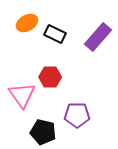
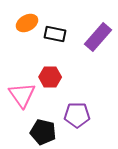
black rectangle: rotated 15 degrees counterclockwise
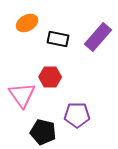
black rectangle: moved 3 px right, 5 px down
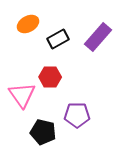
orange ellipse: moved 1 px right, 1 px down
black rectangle: rotated 40 degrees counterclockwise
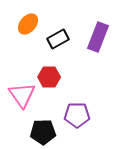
orange ellipse: rotated 20 degrees counterclockwise
purple rectangle: rotated 20 degrees counterclockwise
red hexagon: moved 1 px left
black pentagon: rotated 15 degrees counterclockwise
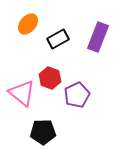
red hexagon: moved 1 px right, 1 px down; rotated 20 degrees clockwise
pink triangle: moved 2 px up; rotated 16 degrees counterclockwise
purple pentagon: moved 20 px up; rotated 25 degrees counterclockwise
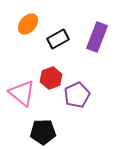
purple rectangle: moved 1 px left
red hexagon: moved 1 px right; rotated 20 degrees clockwise
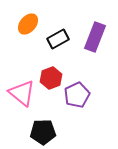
purple rectangle: moved 2 px left
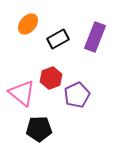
black pentagon: moved 4 px left, 3 px up
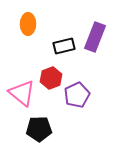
orange ellipse: rotated 40 degrees counterclockwise
black rectangle: moved 6 px right, 7 px down; rotated 15 degrees clockwise
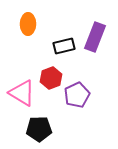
pink triangle: rotated 8 degrees counterclockwise
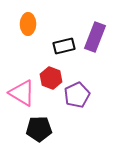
red hexagon: rotated 20 degrees counterclockwise
